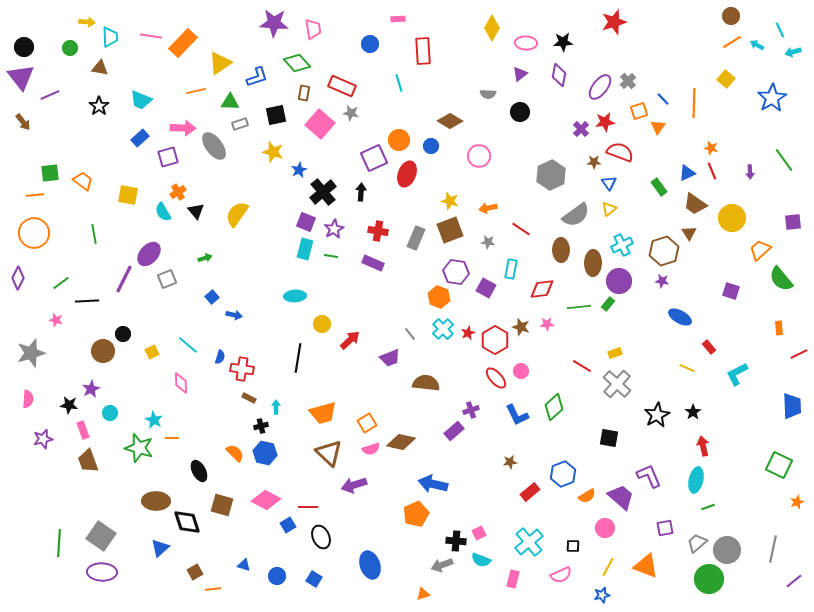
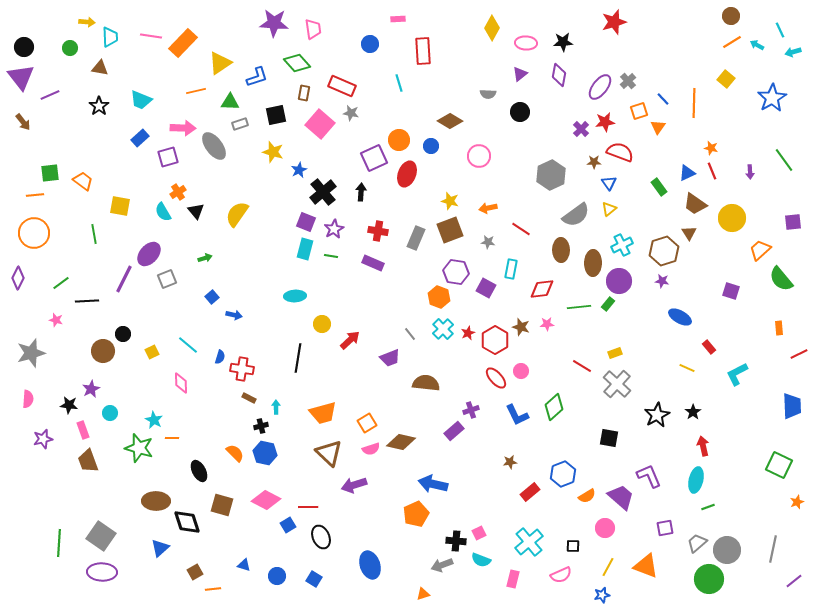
yellow square at (128, 195): moved 8 px left, 11 px down
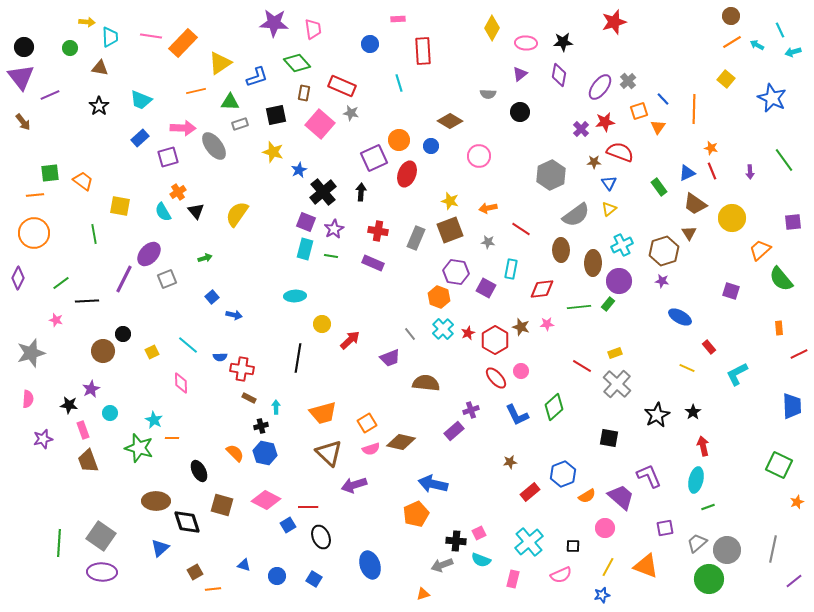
blue star at (772, 98): rotated 16 degrees counterclockwise
orange line at (694, 103): moved 6 px down
blue semicircle at (220, 357): rotated 72 degrees clockwise
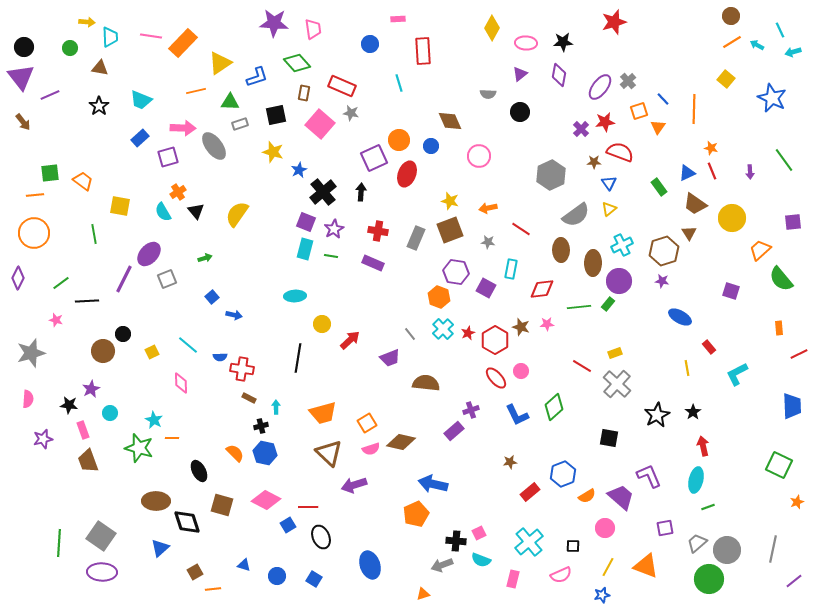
brown diamond at (450, 121): rotated 35 degrees clockwise
yellow line at (687, 368): rotated 56 degrees clockwise
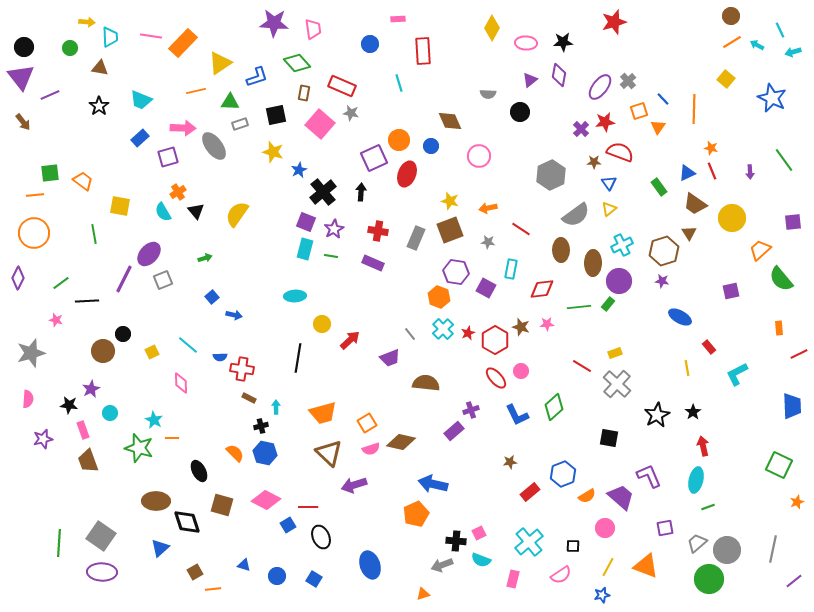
purple triangle at (520, 74): moved 10 px right, 6 px down
gray square at (167, 279): moved 4 px left, 1 px down
purple square at (731, 291): rotated 30 degrees counterclockwise
pink semicircle at (561, 575): rotated 10 degrees counterclockwise
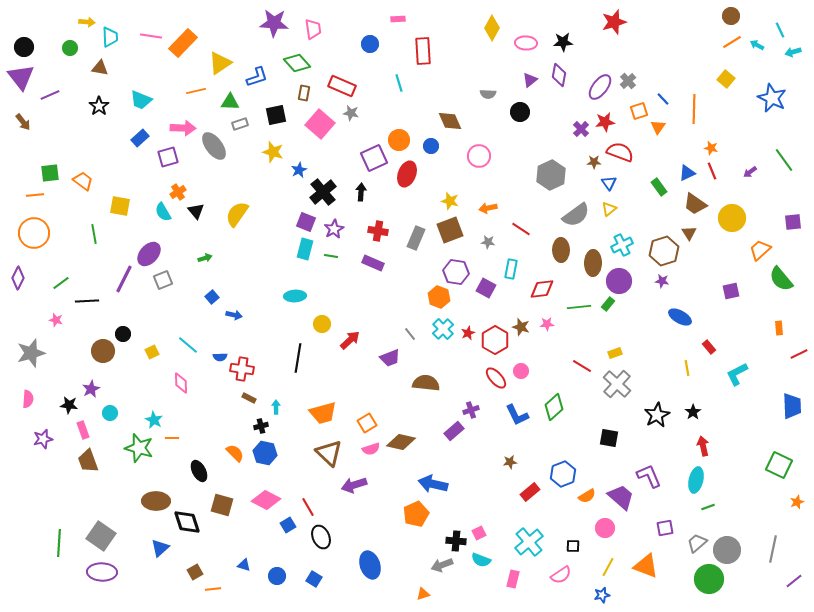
purple arrow at (750, 172): rotated 56 degrees clockwise
red line at (308, 507): rotated 60 degrees clockwise
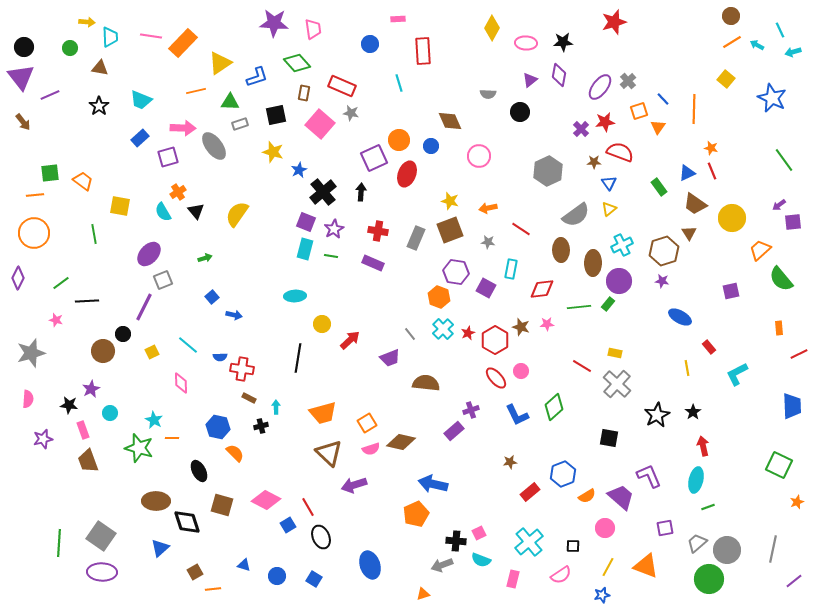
purple arrow at (750, 172): moved 29 px right, 33 px down
gray hexagon at (551, 175): moved 3 px left, 4 px up
purple line at (124, 279): moved 20 px right, 28 px down
yellow rectangle at (615, 353): rotated 32 degrees clockwise
blue hexagon at (265, 453): moved 47 px left, 26 px up
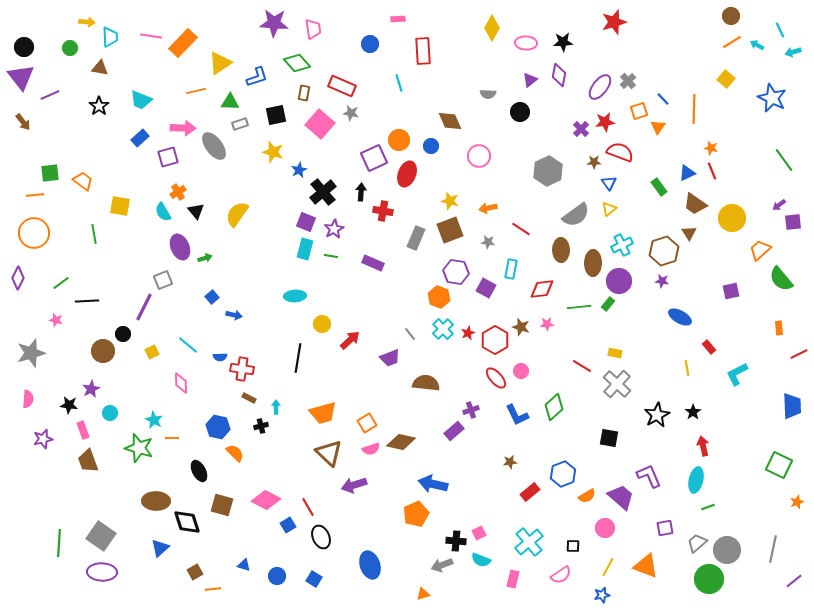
red cross at (378, 231): moved 5 px right, 20 px up
purple ellipse at (149, 254): moved 31 px right, 7 px up; rotated 65 degrees counterclockwise
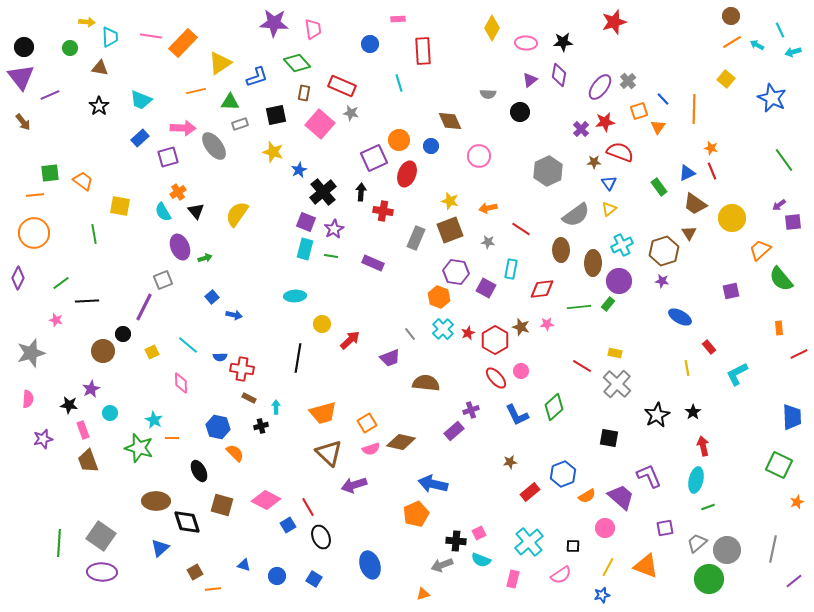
blue trapezoid at (792, 406): moved 11 px down
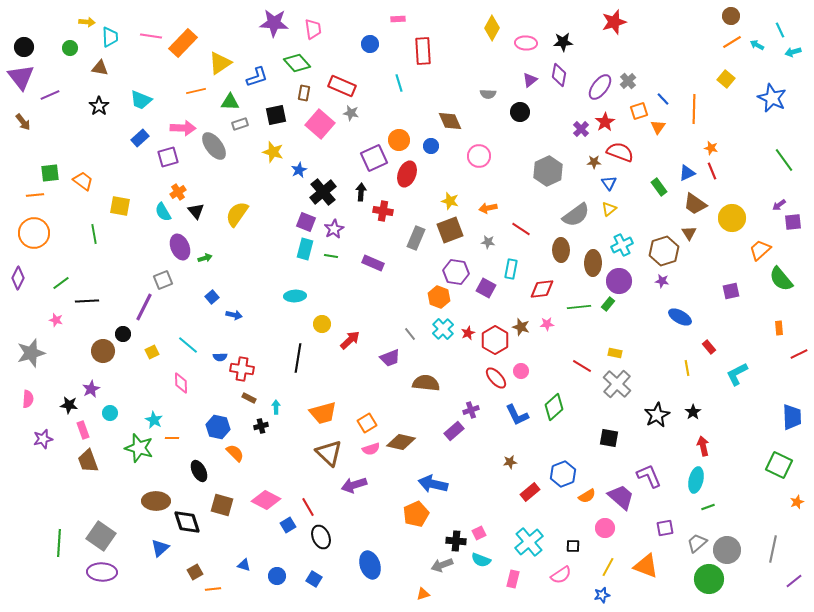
red star at (605, 122): rotated 24 degrees counterclockwise
